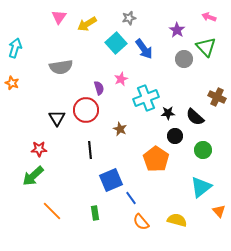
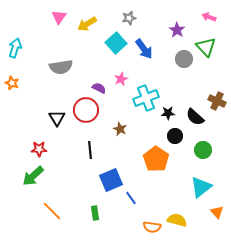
purple semicircle: rotated 48 degrees counterclockwise
brown cross: moved 4 px down
orange triangle: moved 2 px left, 1 px down
orange semicircle: moved 11 px right, 5 px down; rotated 42 degrees counterclockwise
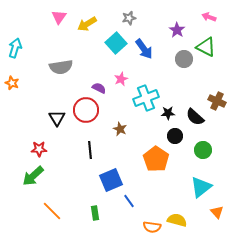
green triangle: rotated 20 degrees counterclockwise
blue line: moved 2 px left, 3 px down
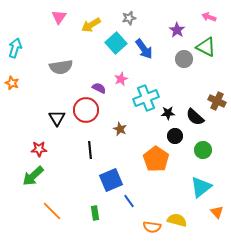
yellow arrow: moved 4 px right, 1 px down
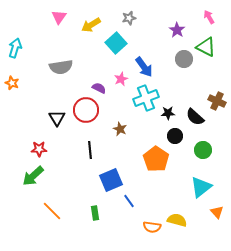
pink arrow: rotated 40 degrees clockwise
blue arrow: moved 18 px down
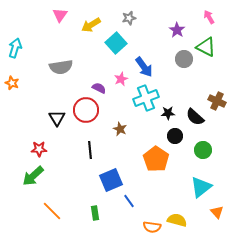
pink triangle: moved 1 px right, 2 px up
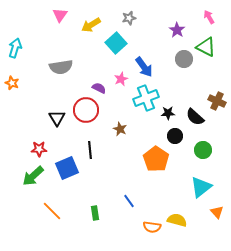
blue square: moved 44 px left, 12 px up
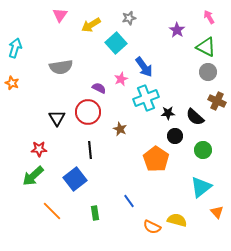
gray circle: moved 24 px right, 13 px down
red circle: moved 2 px right, 2 px down
blue square: moved 8 px right, 11 px down; rotated 15 degrees counterclockwise
orange semicircle: rotated 18 degrees clockwise
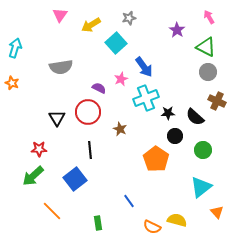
green rectangle: moved 3 px right, 10 px down
